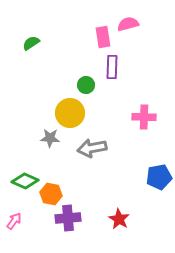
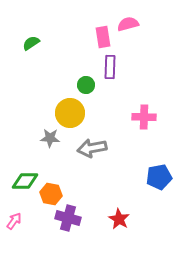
purple rectangle: moved 2 px left
green diamond: rotated 24 degrees counterclockwise
purple cross: rotated 20 degrees clockwise
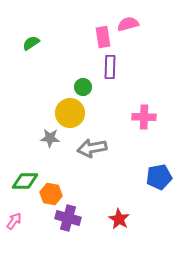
green circle: moved 3 px left, 2 px down
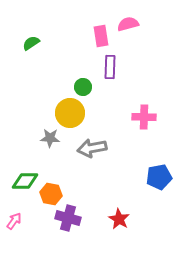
pink rectangle: moved 2 px left, 1 px up
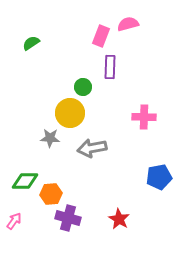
pink rectangle: rotated 30 degrees clockwise
orange hexagon: rotated 15 degrees counterclockwise
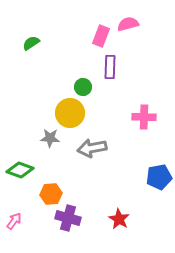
green diamond: moved 5 px left, 11 px up; rotated 20 degrees clockwise
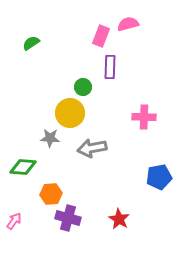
green diamond: moved 3 px right, 3 px up; rotated 16 degrees counterclockwise
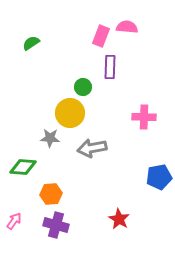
pink semicircle: moved 1 px left, 3 px down; rotated 20 degrees clockwise
purple cross: moved 12 px left, 7 px down
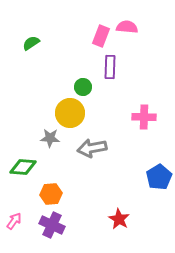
blue pentagon: rotated 20 degrees counterclockwise
purple cross: moved 4 px left; rotated 10 degrees clockwise
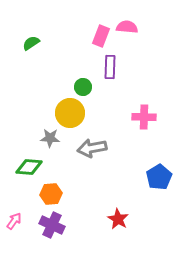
green diamond: moved 6 px right
red star: moved 1 px left
